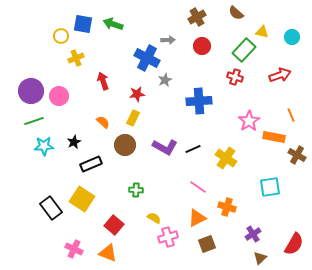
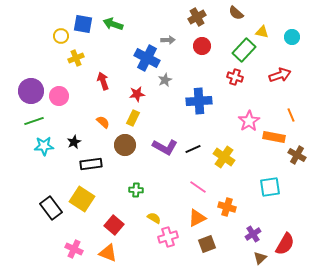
yellow cross at (226, 158): moved 2 px left, 1 px up
black rectangle at (91, 164): rotated 15 degrees clockwise
red semicircle at (294, 244): moved 9 px left
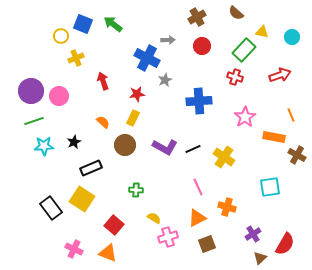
blue square at (83, 24): rotated 12 degrees clockwise
green arrow at (113, 24): rotated 18 degrees clockwise
pink star at (249, 121): moved 4 px left, 4 px up
black rectangle at (91, 164): moved 4 px down; rotated 15 degrees counterclockwise
pink line at (198, 187): rotated 30 degrees clockwise
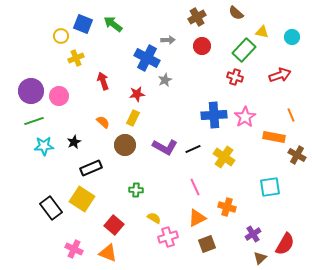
blue cross at (199, 101): moved 15 px right, 14 px down
pink line at (198, 187): moved 3 px left
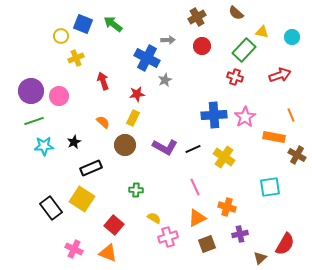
purple cross at (253, 234): moved 13 px left; rotated 21 degrees clockwise
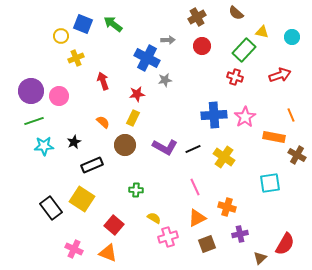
gray star at (165, 80): rotated 16 degrees clockwise
black rectangle at (91, 168): moved 1 px right, 3 px up
cyan square at (270, 187): moved 4 px up
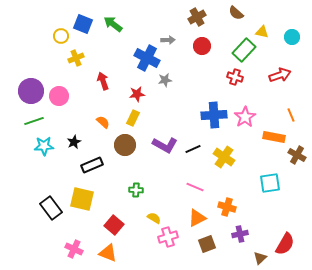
purple L-shape at (165, 147): moved 2 px up
pink line at (195, 187): rotated 42 degrees counterclockwise
yellow square at (82, 199): rotated 20 degrees counterclockwise
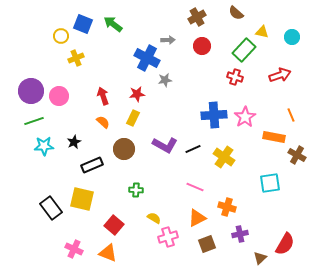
red arrow at (103, 81): moved 15 px down
brown circle at (125, 145): moved 1 px left, 4 px down
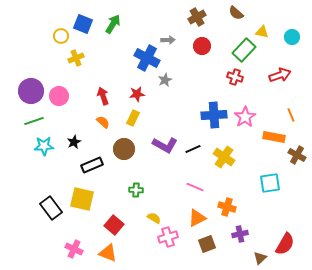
green arrow at (113, 24): rotated 84 degrees clockwise
gray star at (165, 80): rotated 16 degrees counterclockwise
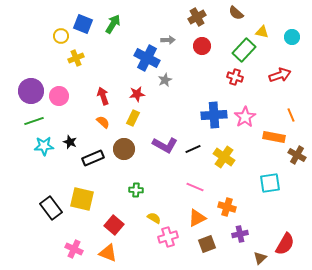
black star at (74, 142): moved 4 px left; rotated 24 degrees counterclockwise
black rectangle at (92, 165): moved 1 px right, 7 px up
